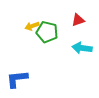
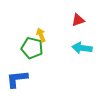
yellow arrow: moved 9 px right, 9 px down; rotated 88 degrees clockwise
green pentagon: moved 15 px left, 16 px down
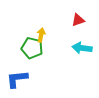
yellow arrow: rotated 32 degrees clockwise
